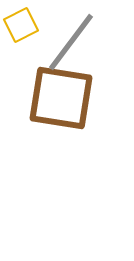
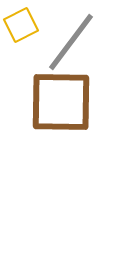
brown square: moved 4 px down; rotated 8 degrees counterclockwise
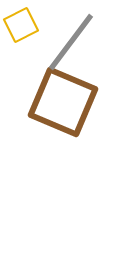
brown square: moved 2 px right; rotated 22 degrees clockwise
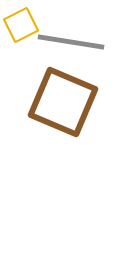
gray line: rotated 62 degrees clockwise
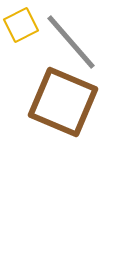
gray line: rotated 40 degrees clockwise
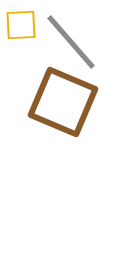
yellow square: rotated 24 degrees clockwise
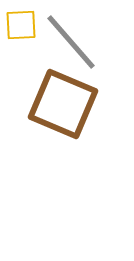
brown square: moved 2 px down
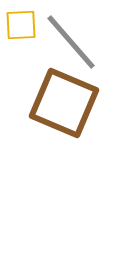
brown square: moved 1 px right, 1 px up
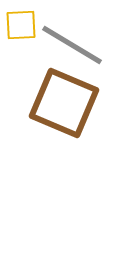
gray line: moved 1 px right, 3 px down; rotated 18 degrees counterclockwise
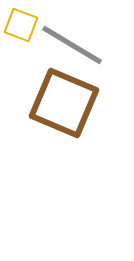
yellow square: rotated 24 degrees clockwise
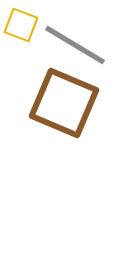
gray line: moved 3 px right
